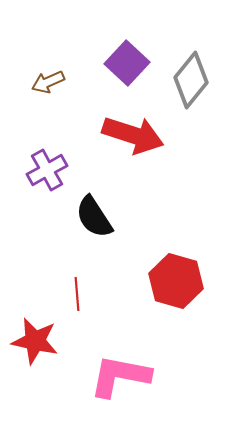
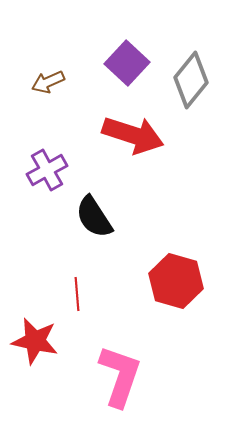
pink L-shape: rotated 98 degrees clockwise
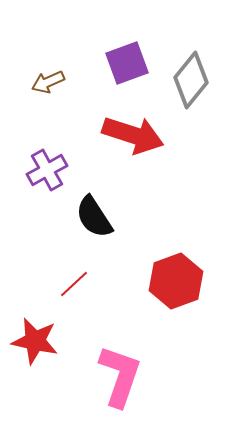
purple square: rotated 27 degrees clockwise
red hexagon: rotated 24 degrees clockwise
red line: moved 3 px left, 10 px up; rotated 52 degrees clockwise
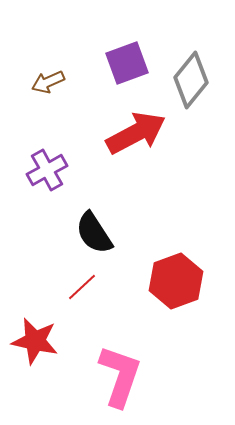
red arrow: moved 3 px right, 2 px up; rotated 46 degrees counterclockwise
black semicircle: moved 16 px down
red line: moved 8 px right, 3 px down
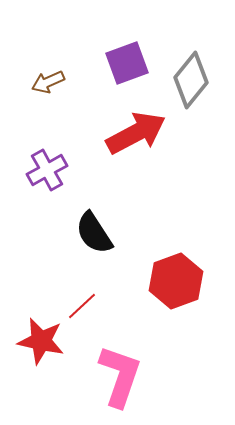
red line: moved 19 px down
red star: moved 6 px right
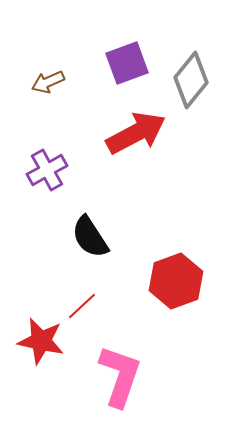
black semicircle: moved 4 px left, 4 px down
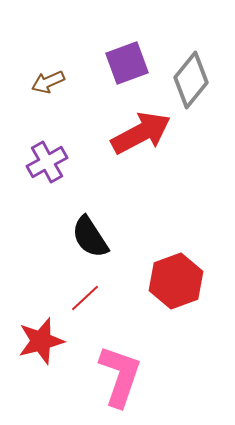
red arrow: moved 5 px right
purple cross: moved 8 px up
red line: moved 3 px right, 8 px up
red star: rotated 27 degrees counterclockwise
